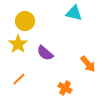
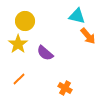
cyan triangle: moved 3 px right, 3 px down
orange arrow: moved 28 px up
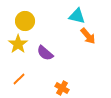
orange cross: moved 3 px left
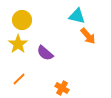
yellow circle: moved 3 px left, 1 px up
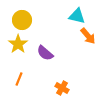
orange line: rotated 24 degrees counterclockwise
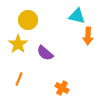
yellow circle: moved 6 px right
orange arrow: rotated 42 degrees clockwise
